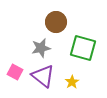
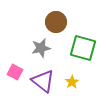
purple triangle: moved 5 px down
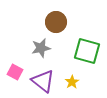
green square: moved 4 px right, 3 px down
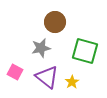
brown circle: moved 1 px left
green square: moved 2 px left
purple triangle: moved 4 px right, 4 px up
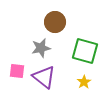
pink square: moved 2 px right, 1 px up; rotated 21 degrees counterclockwise
purple triangle: moved 3 px left
yellow star: moved 12 px right
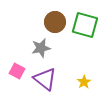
green square: moved 26 px up
pink square: rotated 21 degrees clockwise
purple triangle: moved 1 px right, 2 px down
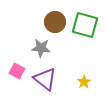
gray star: rotated 18 degrees clockwise
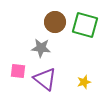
pink square: moved 1 px right; rotated 21 degrees counterclockwise
yellow star: rotated 16 degrees clockwise
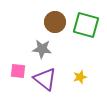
green square: moved 1 px right
gray star: moved 1 px right, 1 px down
yellow star: moved 4 px left, 5 px up
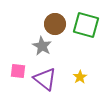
brown circle: moved 2 px down
gray star: moved 3 px up; rotated 24 degrees clockwise
yellow star: rotated 16 degrees counterclockwise
